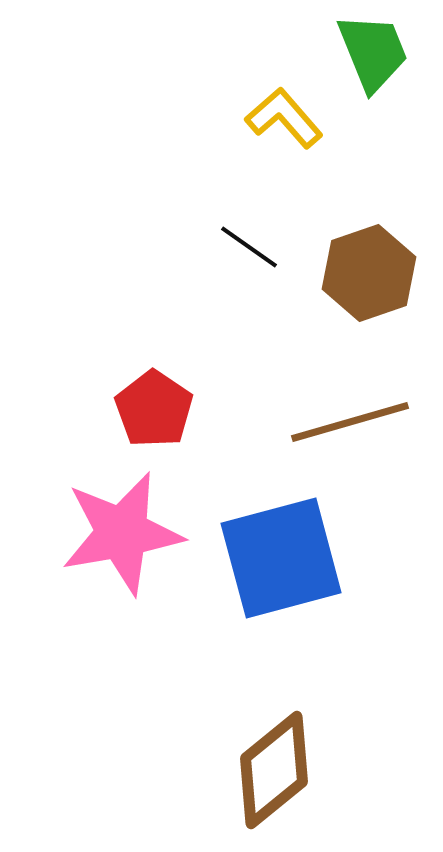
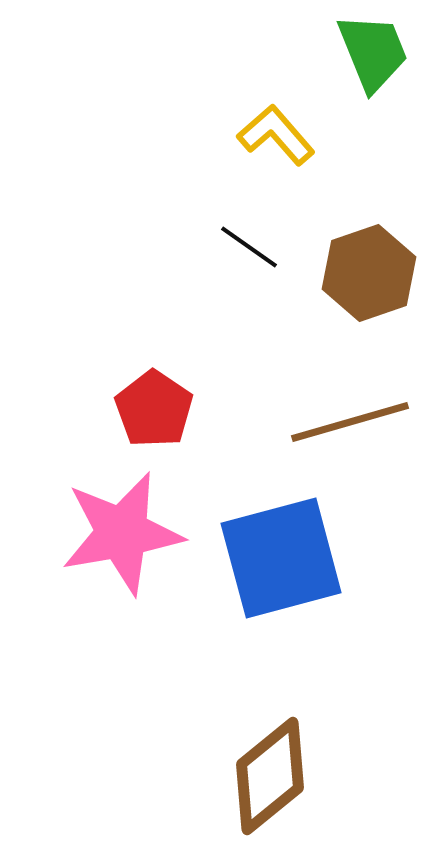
yellow L-shape: moved 8 px left, 17 px down
brown diamond: moved 4 px left, 6 px down
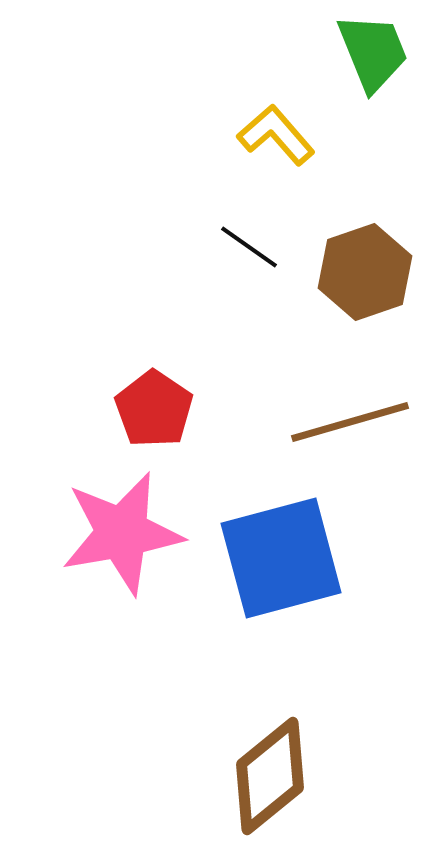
brown hexagon: moved 4 px left, 1 px up
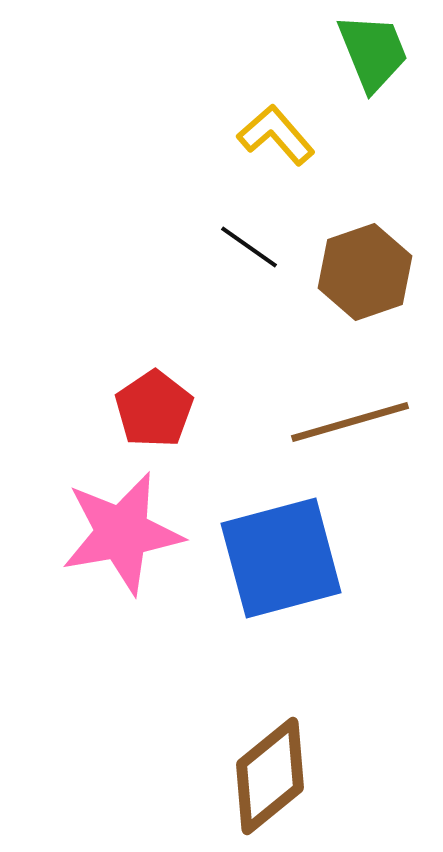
red pentagon: rotated 4 degrees clockwise
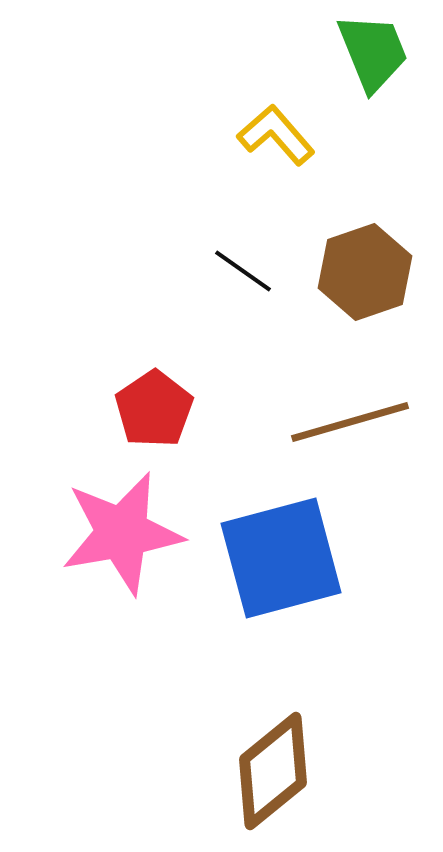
black line: moved 6 px left, 24 px down
brown diamond: moved 3 px right, 5 px up
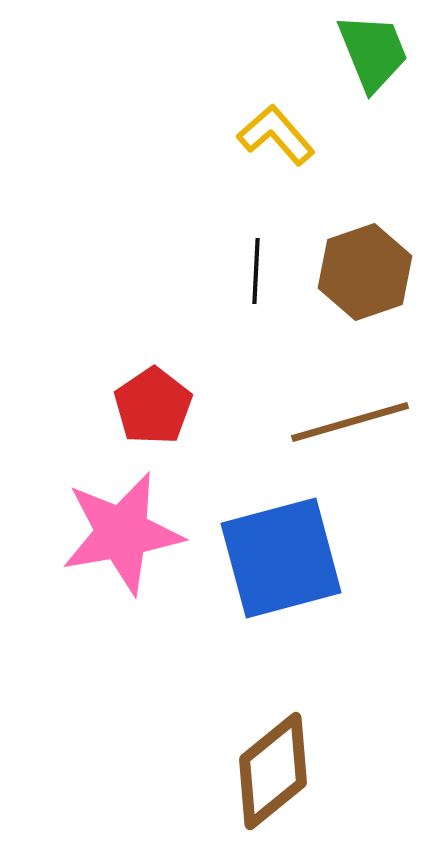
black line: moved 13 px right; rotated 58 degrees clockwise
red pentagon: moved 1 px left, 3 px up
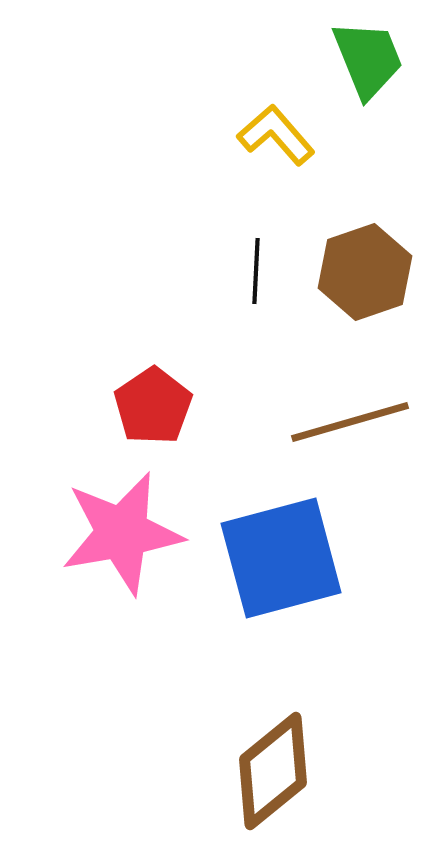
green trapezoid: moved 5 px left, 7 px down
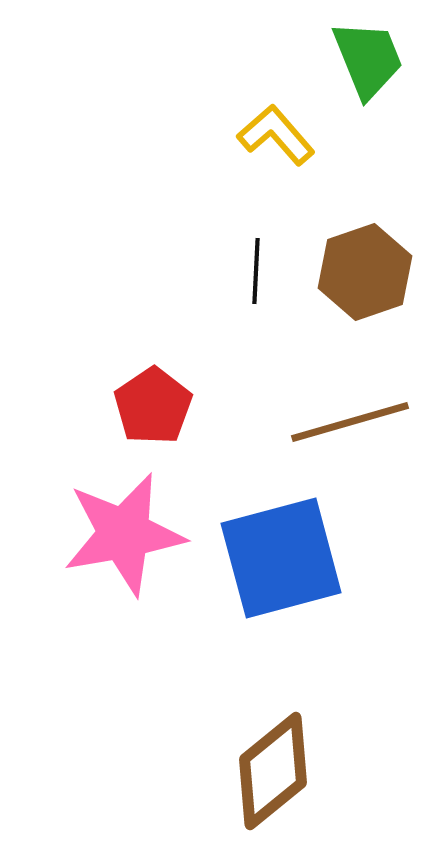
pink star: moved 2 px right, 1 px down
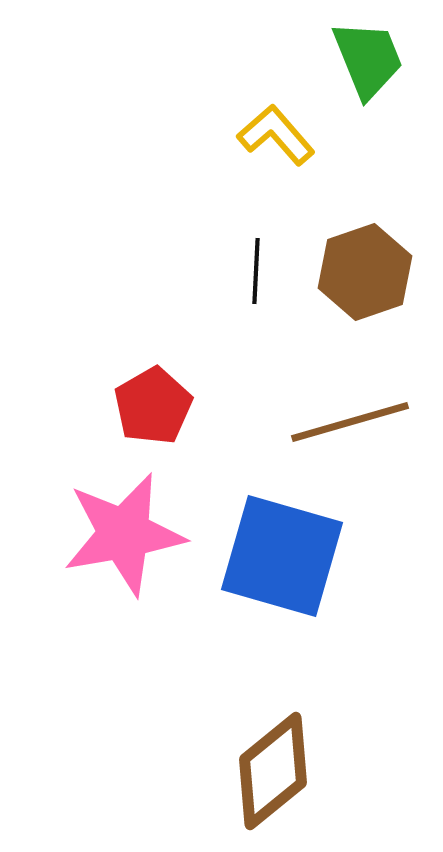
red pentagon: rotated 4 degrees clockwise
blue square: moved 1 px right, 2 px up; rotated 31 degrees clockwise
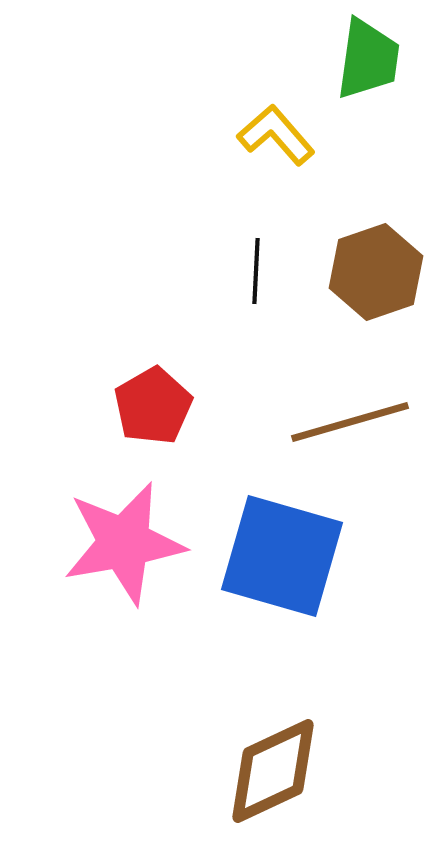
green trapezoid: rotated 30 degrees clockwise
brown hexagon: moved 11 px right
pink star: moved 9 px down
brown diamond: rotated 14 degrees clockwise
